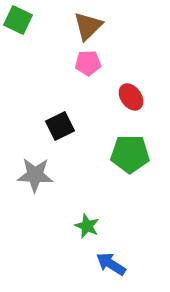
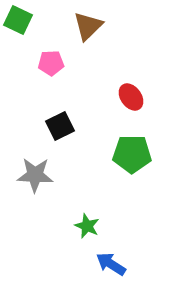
pink pentagon: moved 37 px left
green pentagon: moved 2 px right
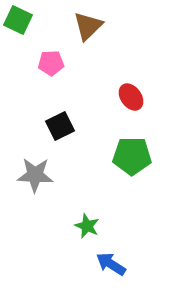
green pentagon: moved 2 px down
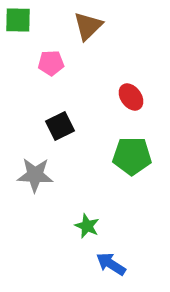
green square: rotated 24 degrees counterclockwise
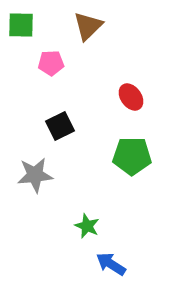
green square: moved 3 px right, 5 px down
gray star: rotated 9 degrees counterclockwise
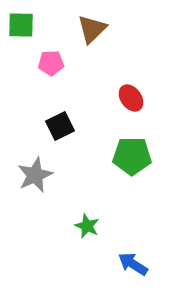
brown triangle: moved 4 px right, 3 px down
red ellipse: moved 1 px down
gray star: rotated 18 degrees counterclockwise
blue arrow: moved 22 px right
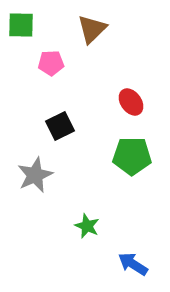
red ellipse: moved 4 px down
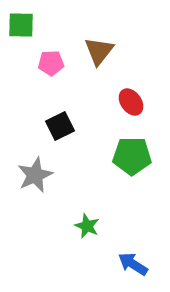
brown triangle: moved 7 px right, 22 px down; rotated 8 degrees counterclockwise
